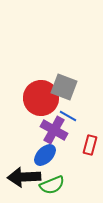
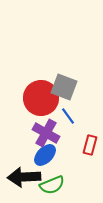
blue line: rotated 24 degrees clockwise
purple cross: moved 8 px left, 3 px down
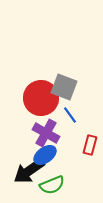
blue line: moved 2 px right, 1 px up
blue ellipse: rotated 10 degrees clockwise
black arrow: moved 5 px right, 6 px up; rotated 32 degrees counterclockwise
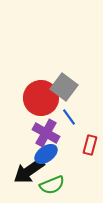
gray square: rotated 16 degrees clockwise
blue line: moved 1 px left, 2 px down
blue ellipse: moved 1 px right, 1 px up
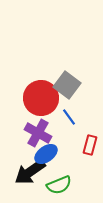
gray square: moved 3 px right, 2 px up
purple cross: moved 8 px left
black arrow: moved 1 px right, 1 px down
green semicircle: moved 7 px right
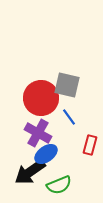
gray square: rotated 24 degrees counterclockwise
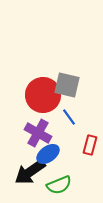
red circle: moved 2 px right, 3 px up
blue ellipse: moved 2 px right
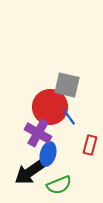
red circle: moved 7 px right, 12 px down
blue ellipse: rotated 40 degrees counterclockwise
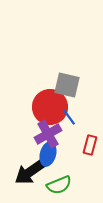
purple cross: moved 10 px right, 1 px down; rotated 32 degrees clockwise
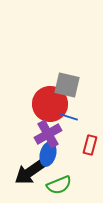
red circle: moved 3 px up
blue line: rotated 36 degrees counterclockwise
